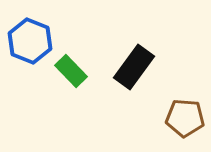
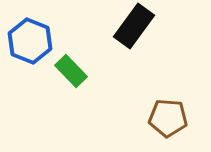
black rectangle: moved 41 px up
brown pentagon: moved 17 px left
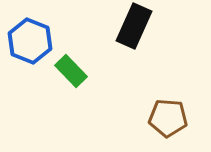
black rectangle: rotated 12 degrees counterclockwise
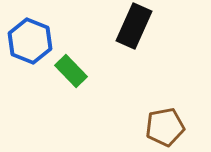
brown pentagon: moved 3 px left, 9 px down; rotated 15 degrees counterclockwise
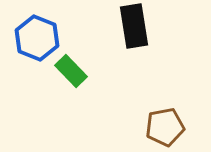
black rectangle: rotated 33 degrees counterclockwise
blue hexagon: moved 7 px right, 3 px up
